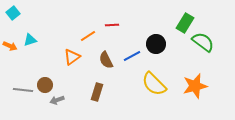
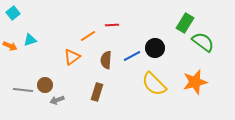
black circle: moved 1 px left, 4 px down
brown semicircle: rotated 30 degrees clockwise
orange star: moved 4 px up
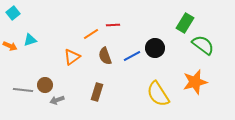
red line: moved 1 px right
orange line: moved 3 px right, 2 px up
green semicircle: moved 3 px down
brown semicircle: moved 1 px left, 4 px up; rotated 24 degrees counterclockwise
yellow semicircle: moved 4 px right, 10 px down; rotated 12 degrees clockwise
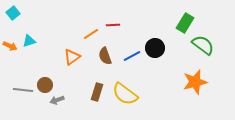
cyan triangle: moved 1 px left, 1 px down
yellow semicircle: moved 33 px left; rotated 20 degrees counterclockwise
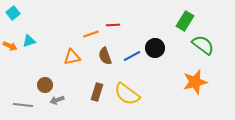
green rectangle: moved 2 px up
orange line: rotated 14 degrees clockwise
orange triangle: rotated 24 degrees clockwise
gray line: moved 15 px down
yellow semicircle: moved 2 px right
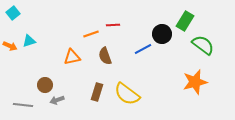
black circle: moved 7 px right, 14 px up
blue line: moved 11 px right, 7 px up
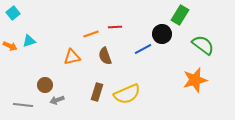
green rectangle: moved 5 px left, 6 px up
red line: moved 2 px right, 2 px down
orange star: moved 2 px up
yellow semicircle: rotated 60 degrees counterclockwise
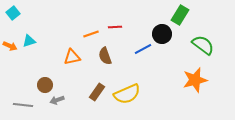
brown rectangle: rotated 18 degrees clockwise
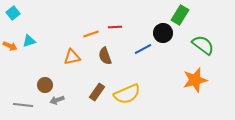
black circle: moved 1 px right, 1 px up
